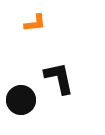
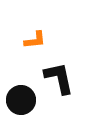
orange L-shape: moved 17 px down
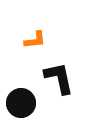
black circle: moved 3 px down
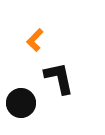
orange L-shape: rotated 140 degrees clockwise
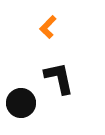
orange L-shape: moved 13 px right, 13 px up
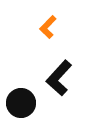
black L-shape: rotated 126 degrees counterclockwise
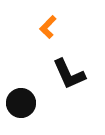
black L-shape: moved 10 px right, 4 px up; rotated 66 degrees counterclockwise
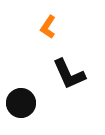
orange L-shape: rotated 10 degrees counterclockwise
